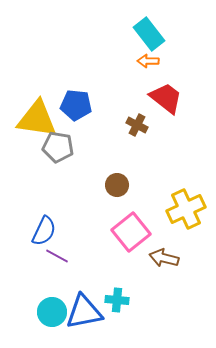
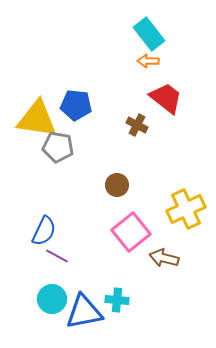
cyan circle: moved 13 px up
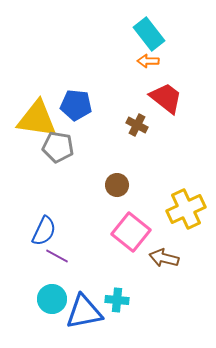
pink square: rotated 12 degrees counterclockwise
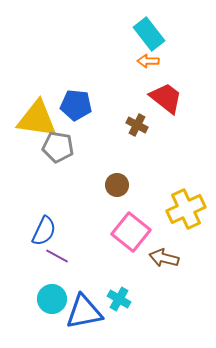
cyan cross: moved 2 px right, 1 px up; rotated 25 degrees clockwise
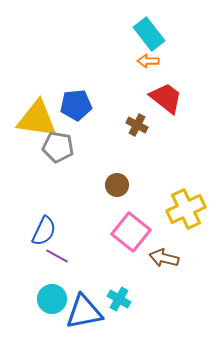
blue pentagon: rotated 12 degrees counterclockwise
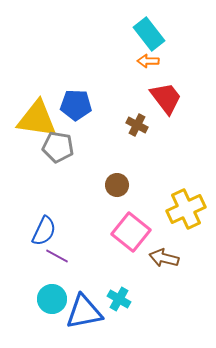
red trapezoid: rotated 15 degrees clockwise
blue pentagon: rotated 8 degrees clockwise
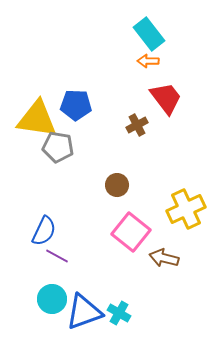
brown cross: rotated 35 degrees clockwise
cyan cross: moved 14 px down
blue triangle: rotated 9 degrees counterclockwise
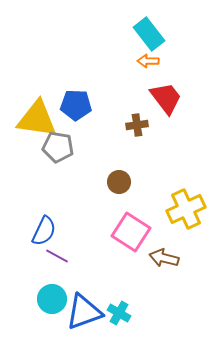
brown cross: rotated 20 degrees clockwise
brown circle: moved 2 px right, 3 px up
pink square: rotated 6 degrees counterclockwise
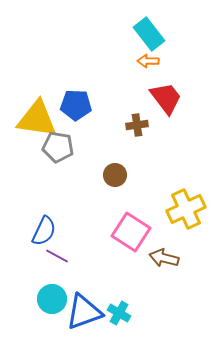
brown circle: moved 4 px left, 7 px up
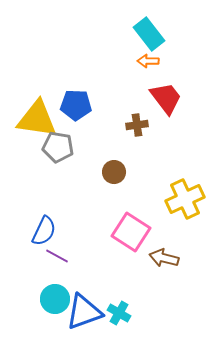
brown circle: moved 1 px left, 3 px up
yellow cross: moved 1 px left, 10 px up
cyan circle: moved 3 px right
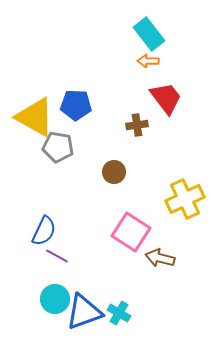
yellow triangle: moved 2 px left, 2 px up; rotated 21 degrees clockwise
brown arrow: moved 4 px left
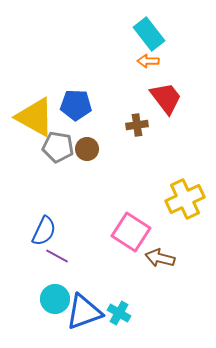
brown circle: moved 27 px left, 23 px up
